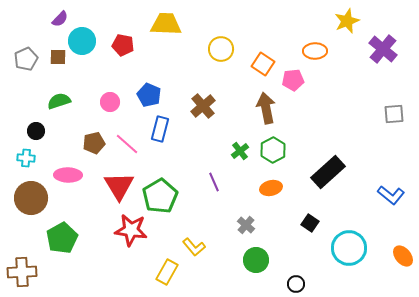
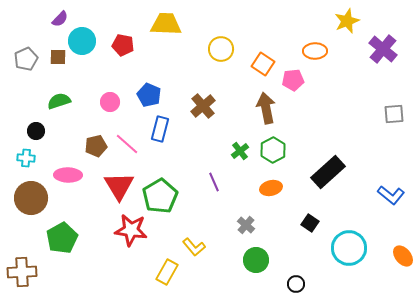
brown pentagon at (94, 143): moved 2 px right, 3 px down
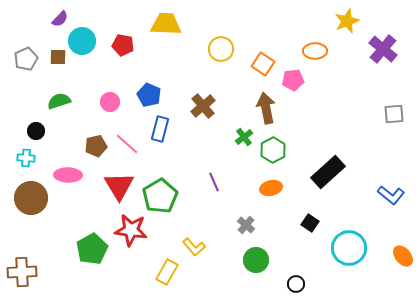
green cross at (240, 151): moved 4 px right, 14 px up
green pentagon at (62, 238): moved 30 px right, 11 px down
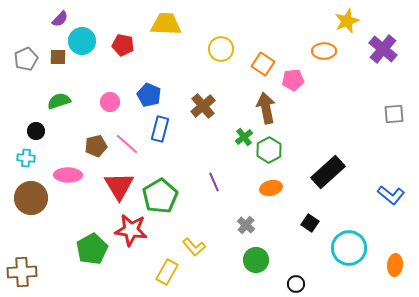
orange ellipse at (315, 51): moved 9 px right
green hexagon at (273, 150): moved 4 px left
orange ellipse at (403, 256): moved 8 px left, 9 px down; rotated 45 degrees clockwise
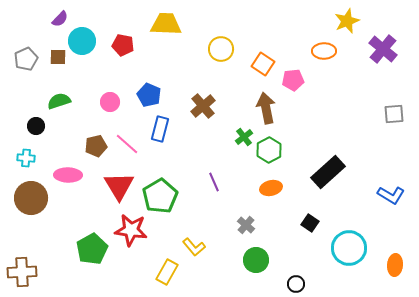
black circle at (36, 131): moved 5 px up
blue L-shape at (391, 195): rotated 8 degrees counterclockwise
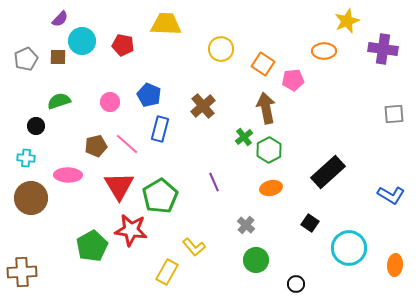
purple cross at (383, 49): rotated 32 degrees counterclockwise
green pentagon at (92, 249): moved 3 px up
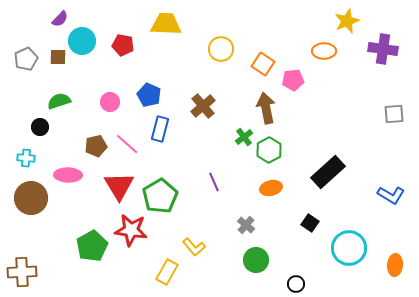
black circle at (36, 126): moved 4 px right, 1 px down
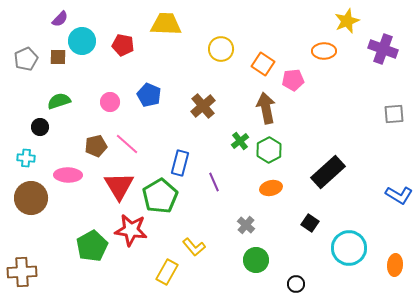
purple cross at (383, 49): rotated 12 degrees clockwise
blue rectangle at (160, 129): moved 20 px right, 34 px down
green cross at (244, 137): moved 4 px left, 4 px down
blue L-shape at (391, 195): moved 8 px right
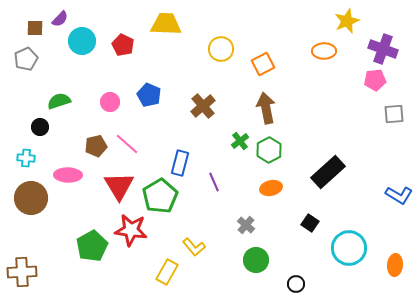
red pentagon at (123, 45): rotated 15 degrees clockwise
brown square at (58, 57): moved 23 px left, 29 px up
orange square at (263, 64): rotated 30 degrees clockwise
pink pentagon at (293, 80): moved 82 px right
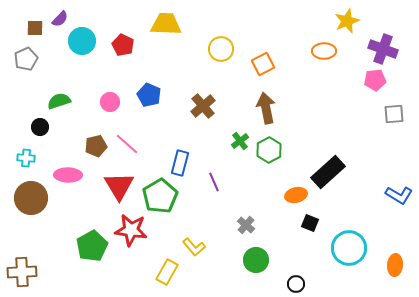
orange ellipse at (271, 188): moved 25 px right, 7 px down
black square at (310, 223): rotated 12 degrees counterclockwise
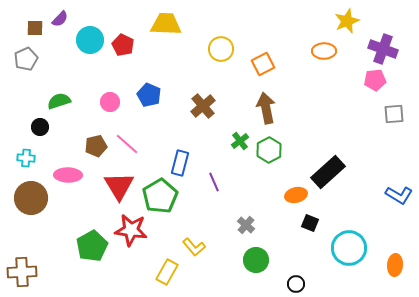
cyan circle at (82, 41): moved 8 px right, 1 px up
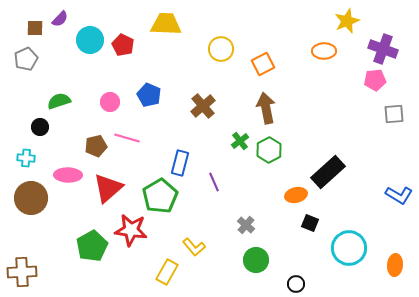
pink line at (127, 144): moved 6 px up; rotated 25 degrees counterclockwise
red triangle at (119, 186): moved 11 px left, 2 px down; rotated 20 degrees clockwise
